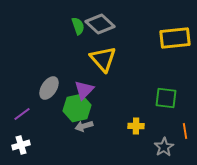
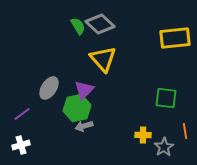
green semicircle: rotated 12 degrees counterclockwise
yellow cross: moved 7 px right, 9 px down
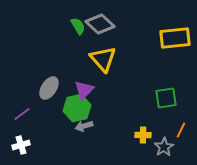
green square: rotated 15 degrees counterclockwise
orange line: moved 4 px left, 1 px up; rotated 35 degrees clockwise
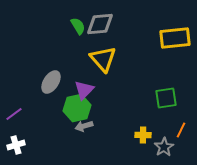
gray diamond: rotated 48 degrees counterclockwise
gray ellipse: moved 2 px right, 6 px up
purple line: moved 8 px left
white cross: moved 5 px left
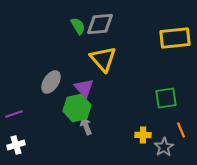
purple triangle: moved 2 px up; rotated 25 degrees counterclockwise
purple line: rotated 18 degrees clockwise
gray arrow: moved 2 px right; rotated 84 degrees clockwise
orange line: rotated 49 degrees counterclockwise
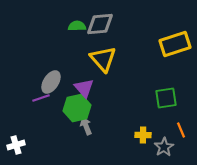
green semicircle: moved 1 px left; rotated 60 degrees counterclockwise
yellow rectangle: moved 6 px down; rotated 12 degrees counterclockwise
purple line: moved 27 px right, 16 px up
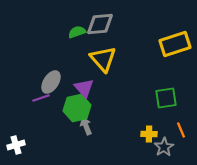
green semicircle: moved 6 px down; rotated 18 degrees counterclockwise
yellow cross: moved 6 px right, 1 px up
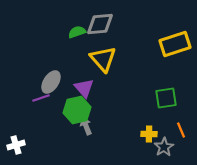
green hexagon: moved 2 px down
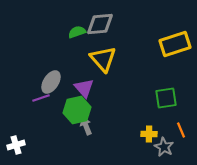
gray star: rotated 12 degrees counterclockwise
